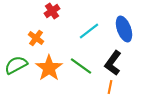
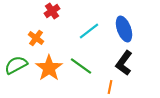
black L-shape: moved 11 px right
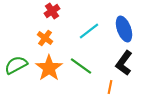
orange cross: moved 9 px right
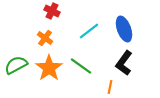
red cross: rotated 28 degrees counterclockwise
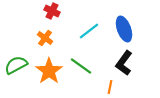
orange star: moved 3 px down
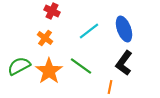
green semicircle: moved 3 px right, 1 px down
